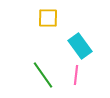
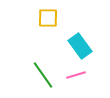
pink line: rotated 66 degrees clockwise
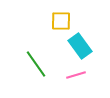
yellow square: moved 13 px right, 3 px down
green line: moved 7 px left, 11 px up
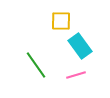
green line: moved 1 px down
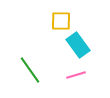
cyan rectangle: moved 2 px left, 1 px up
green line: moved 6 px left, 5 px down
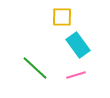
yellow square: moved 1 px right, 4 px up
green line: moved 5 px right, 2 px up; rotated 12 degrees counterclockwise
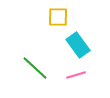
yellow square: moved 4 px left
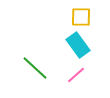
yellow square: moved 23 px right
pink line: rotated 24 degrees counterclockwise
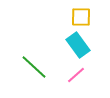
green line: moved 1 px left, 1 px up
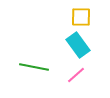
green line: rotated 32 degrees counterclockwise
